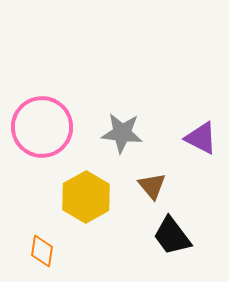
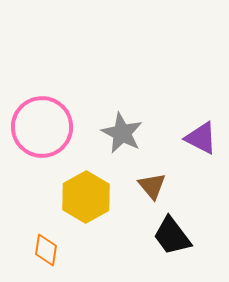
gray star: rotated 21 degrees clockwise
orange diamond: moved 4 px right, 1 px up
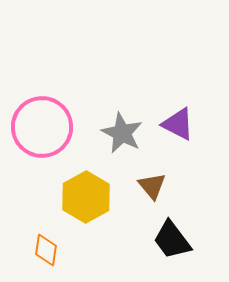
purple triangle: moved 23 px left, 14 px up
black trapezoid: moved 4 px down
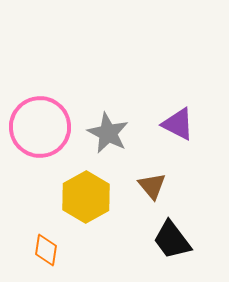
pink circle: moved 2 px left
gray star: moved 14 px left
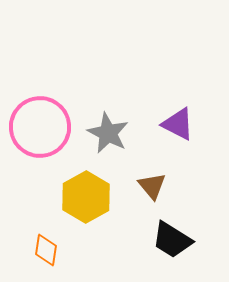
black trapezoid: rotated 21 degrees counterclockwise
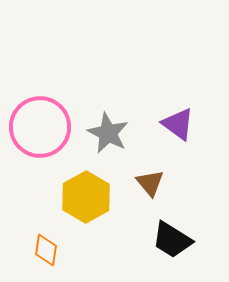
purple triangle: rotated 9 degrees clockwise
brown triangle: moved 2 px left, 3 px up
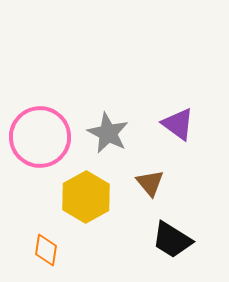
pink circle: moved 10 px down
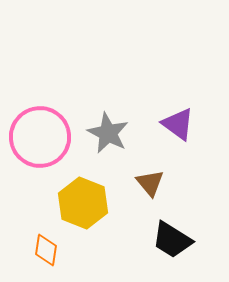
yellow hexagon: moved 3 px left, 6 px down; rotated 9 degrees counterclockwise
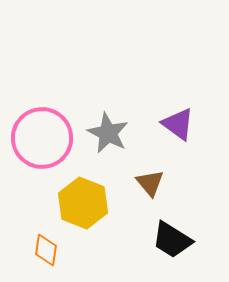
pink circle: moved 2 px right, 1 px down
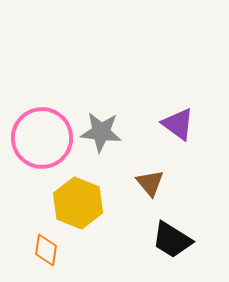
gray star: moved 7 px left, 1 px up; rotated 21 degrees counterclockwise
yellow hexagon: moved 5 px left
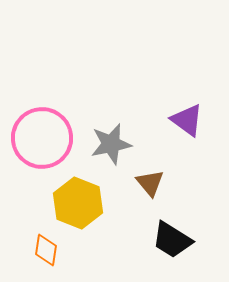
purple triangle: moved 9 px right, 4 px up
gray star: moved 10 px right, 12 px down; rotated 18 degrees counterclockwise
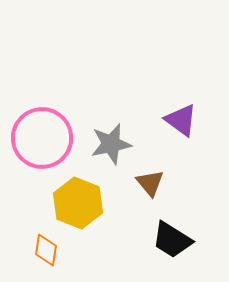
purple triangle: moved 6 px left
